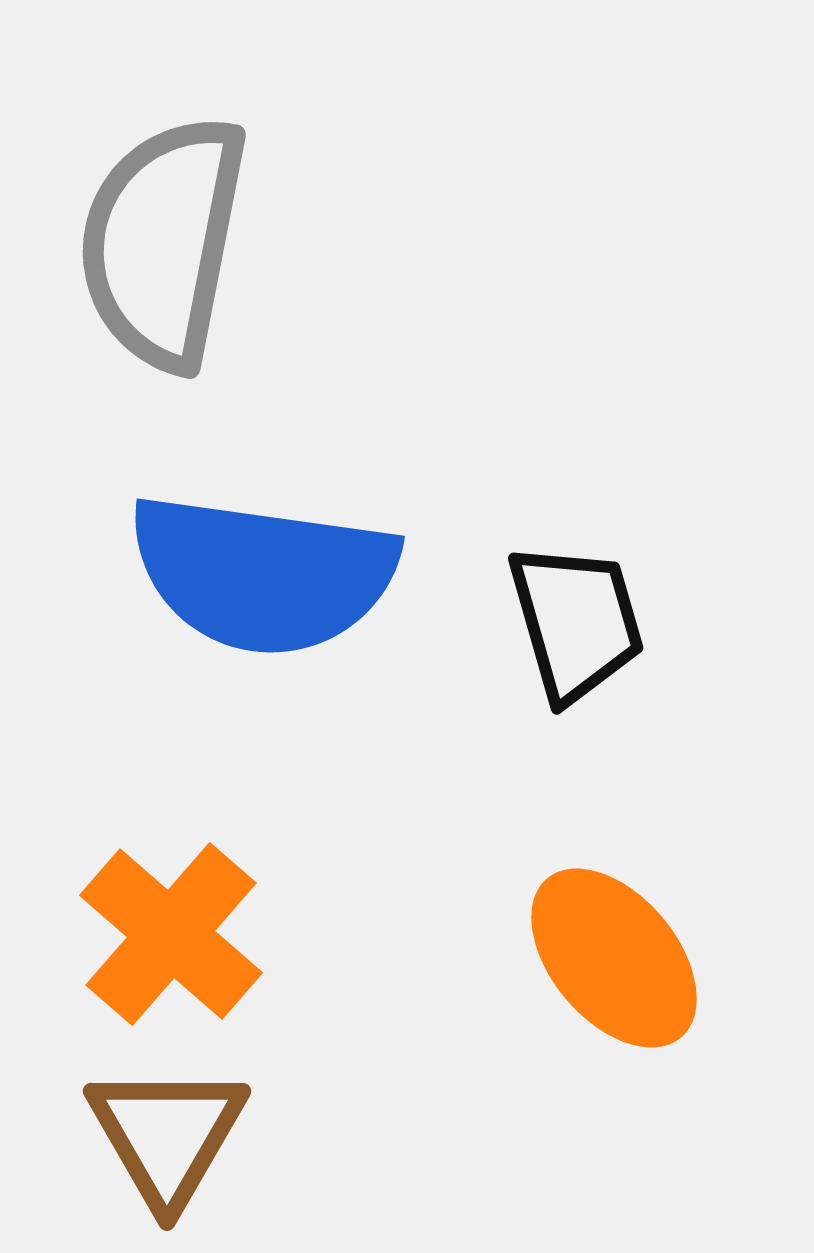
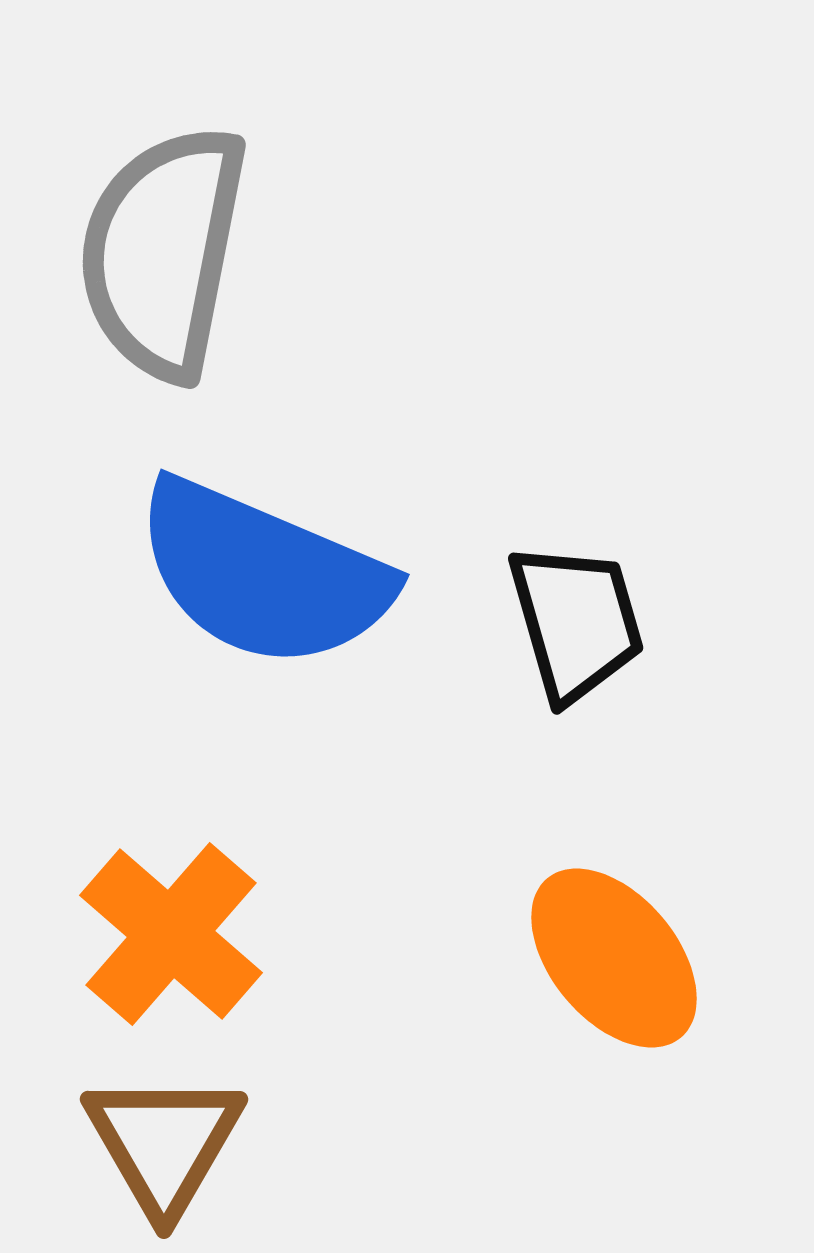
gray semicircle: moved 10 px down
blue semicircle: rotated 15 degrees clockwise
brown triangle: moved 3 px left, 8 px down
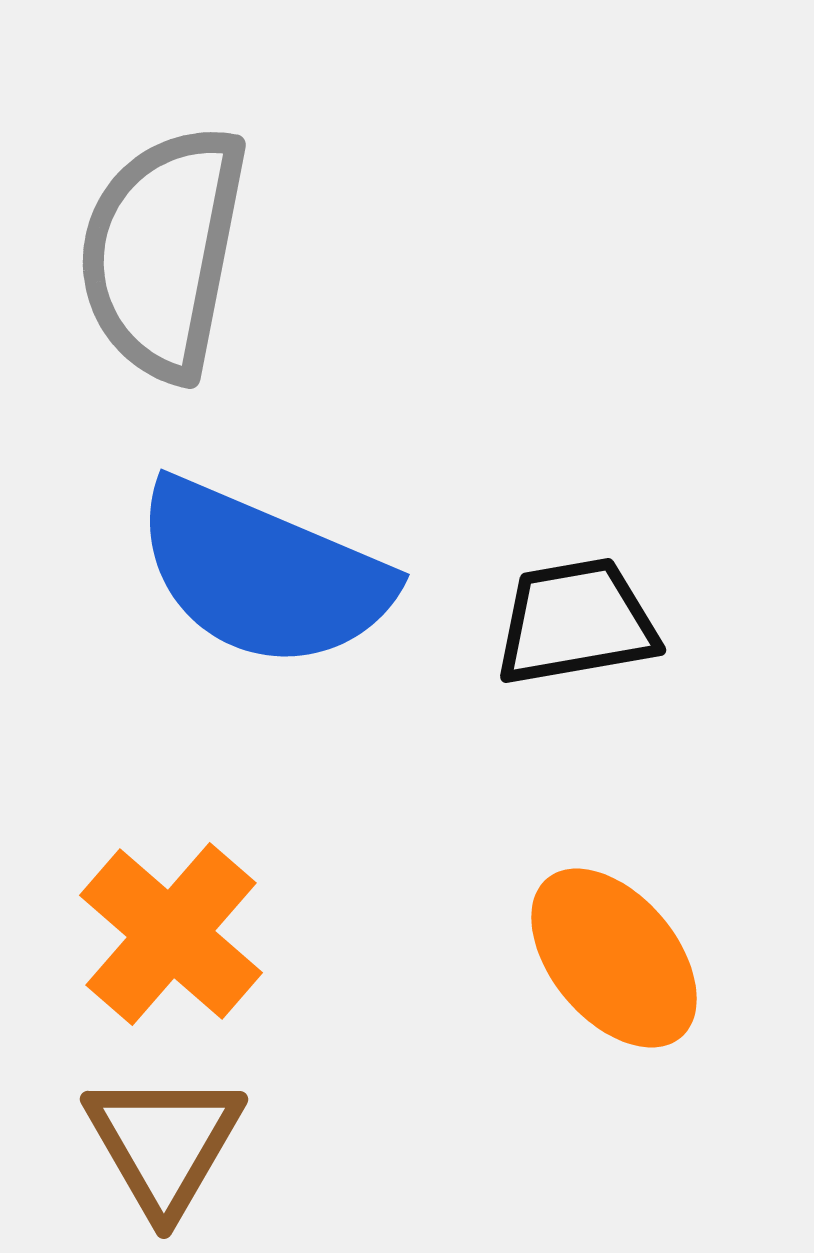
black trapezoid: rotated 84 degrees counterclockwise
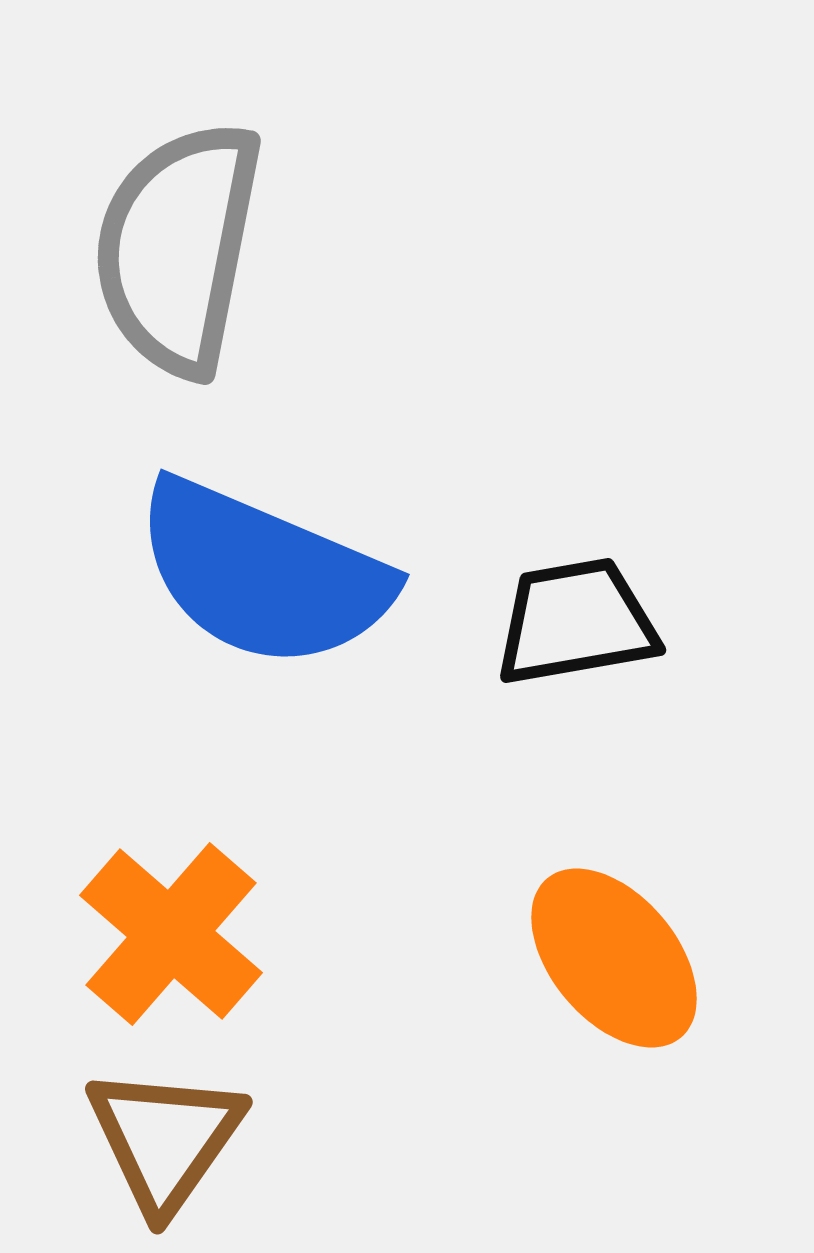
gray semicircle: moved 15 px right, 4 px up
brown triangle: moved 1 px right, 4 px up; rotated 5 degrees clockwise
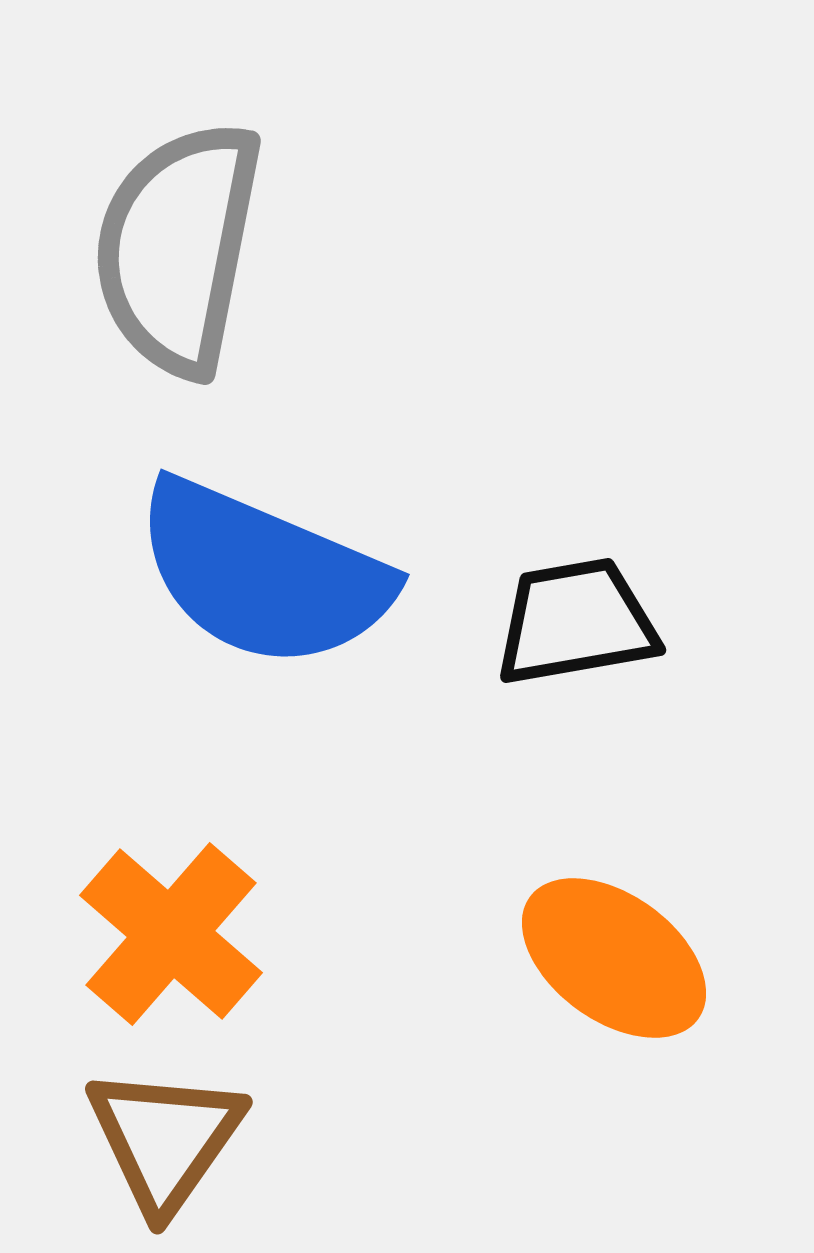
orange ellipse: rotated 14 degrees counterclockwise
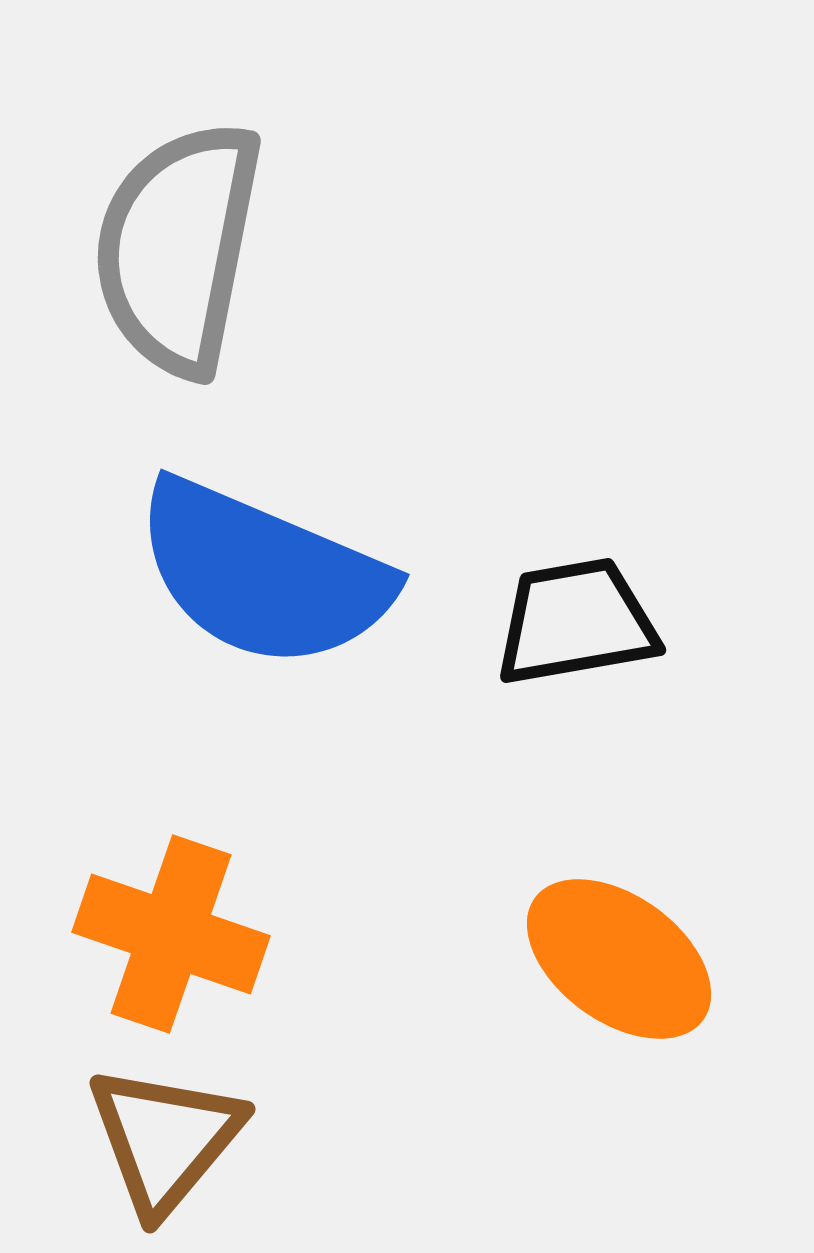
orange cross: rotated 22 degrees counterclockwise
orange ellipse: moved 5 px right, 1 px down
brown triangle: rotated 5 degrees clockwise
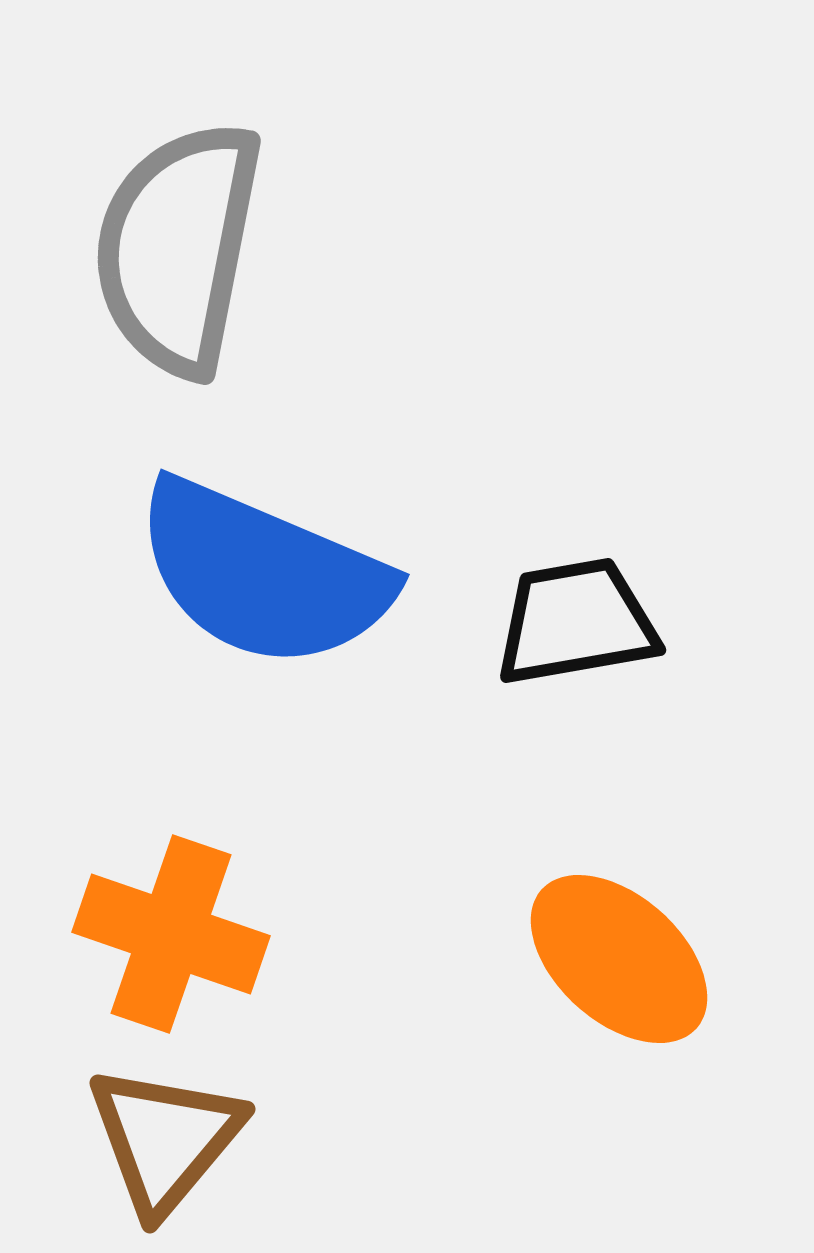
orange ellipse: rotated 6 degrees clockwise
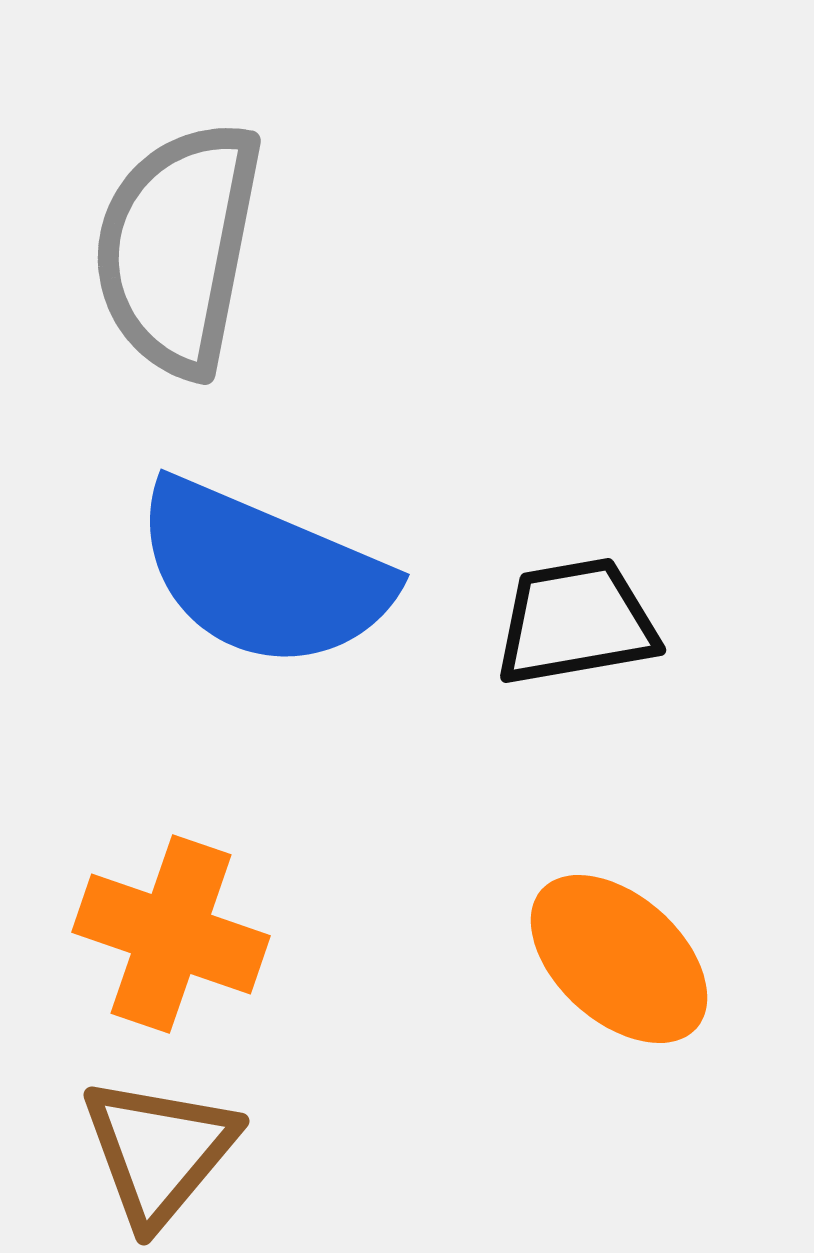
brown triangle: moved 6 px left, 12 px down
